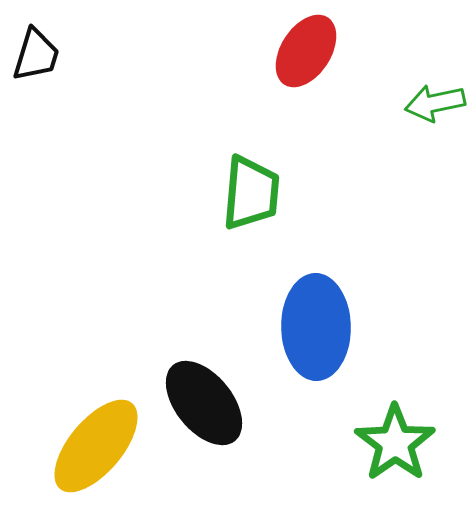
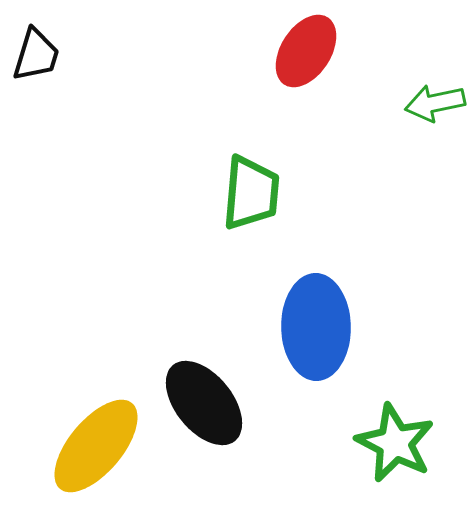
green star: rotated 10 degrees counterclockwise
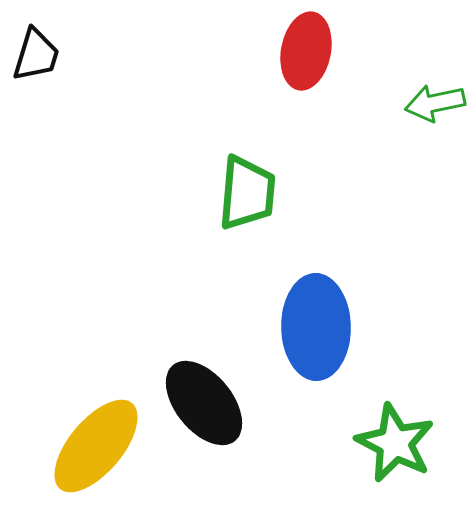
red ellipse: rotated 22 degrees counterclockwise
green trapezoid: moved 4 px left
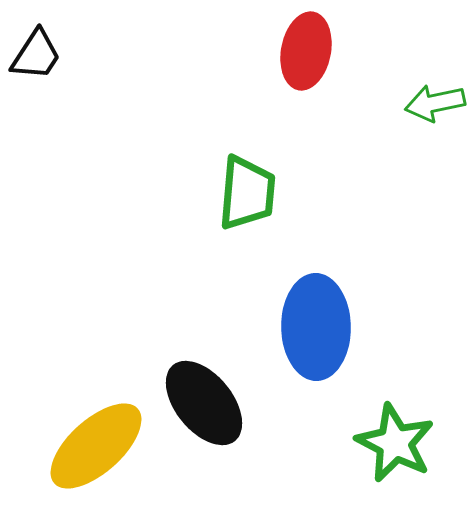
black trapezoid: rotated 16 degrees clockwise
yellow ellipse: rotated 8 degrees clockwise
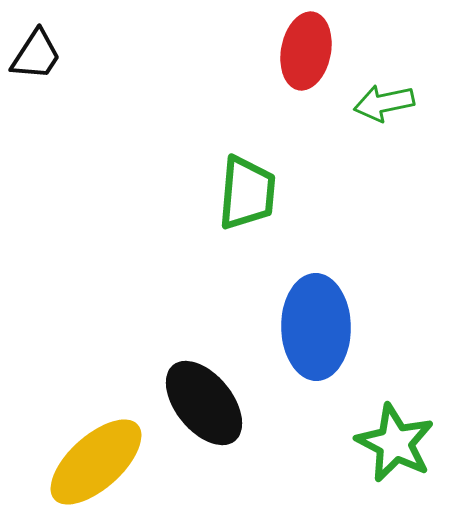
green arrow: moved 51 px left
yellow ellipse: moved 16 px down
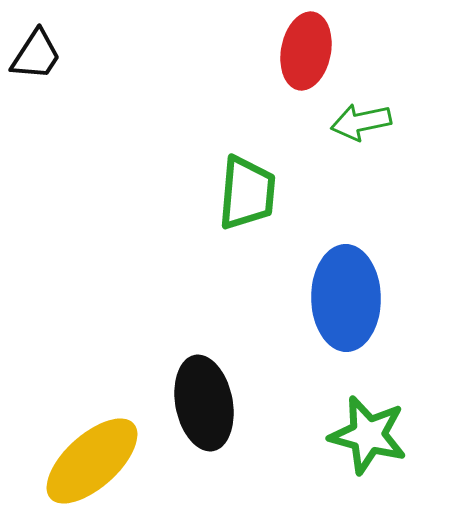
green arrow: moved 23 px left, 19 px down
blue ellipse: moved 30 px right, 29 px up
black ellipse: rotated 28 degrees clockwise
green star: moved 27 px left, 8 px up; rotated 12 degrees counterclockwise
yellow ellipse: moved 4 px left, 1 px up
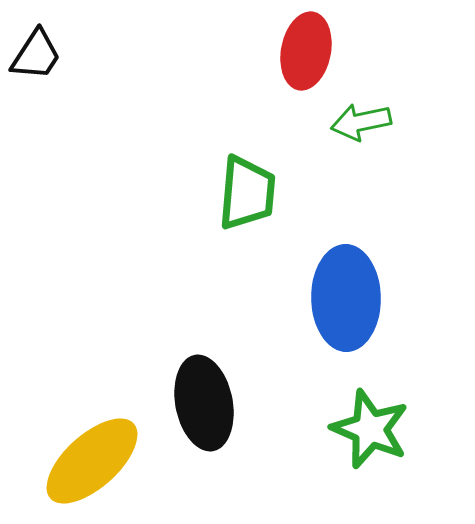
green star: moved 2 px right, 6 px up; rotated 8 degrees clockwise
